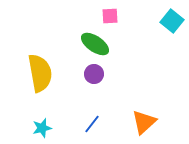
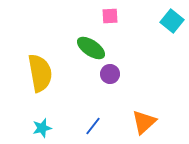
green ellipse: moved 4 px left, 4 px down
purple circle: moved 16 px right
blue line: moved 1 px right, 2 px down
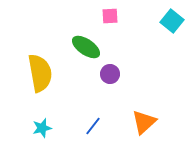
green ellipse: moved 5 px left, 1 px up
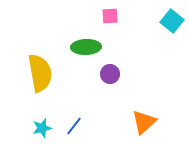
green ellipse: rotated 36 degrees counterclockwise
blue line: moved 19 px left
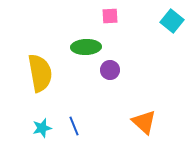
purple circle: moved 4 px up
orange triangle: rotated 36 degrees counterclockwise
blue line: rotated 60 degrees counterclockwise
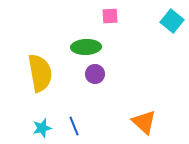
purple circle: moved 15 px left, 4 px down
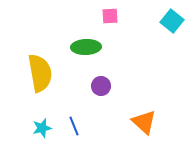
purple circle: moved 6 px right, 12 px down
